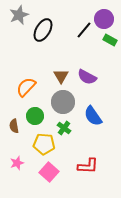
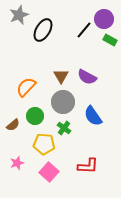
brown semicircle: moved 1 px left, 1 px up; rotated 120 degrees counterclockwise
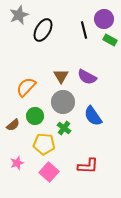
black line: rotated 54 degrees counterclockwise
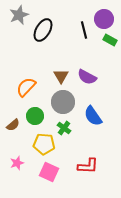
pink square: rotated 18 degrees counterclockwise
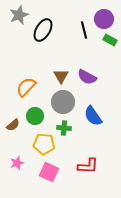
green cross: rotated 32 degrees counterclockwise
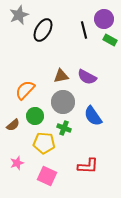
brown triangle: rotated 49 degrees clockwise
orange semicircle: moved 1 px left, 3 px down
green cross: rotated 16 degrees clockwise
yellow pentagon: moved 1 px up
pink square: moved 2 px left, 4 px down
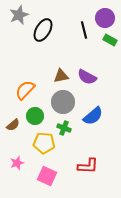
purple circle: moved 1 px right, 1 px up
blue semicircle: rotated 95 degrees counterclockwise
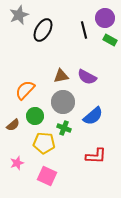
red L-shape: moved 8 px right, 10 px up
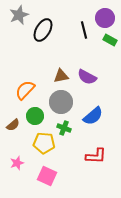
gray circle: moved 2 px left
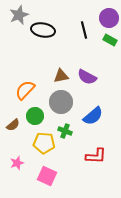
purple circle: moved 4 px right
black ellipse: rotated 70 degrees clockwise
green cross: moved 1 px right, 3 px down
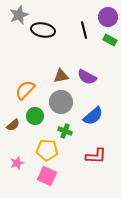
purple circle: moved 1 px left, 1 px up
yellow pentagon: moved 3 px right, 7 px down
